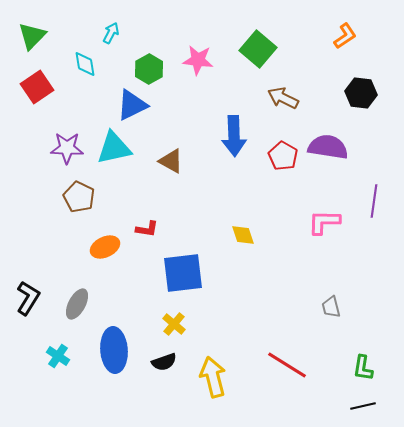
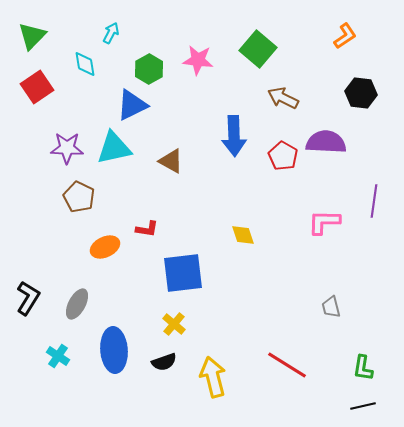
purple semicircle: moved 2 px left, 5 px up; rotated 6 degrees counterclockwise
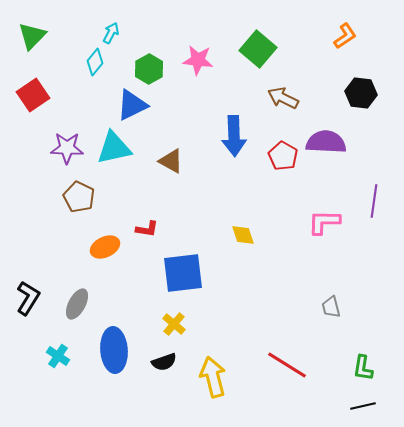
cyan diamond: moved 10 px right, 2 px up; rotated 48 degrees clockwise
red square: moved 4 px left, 8 px down
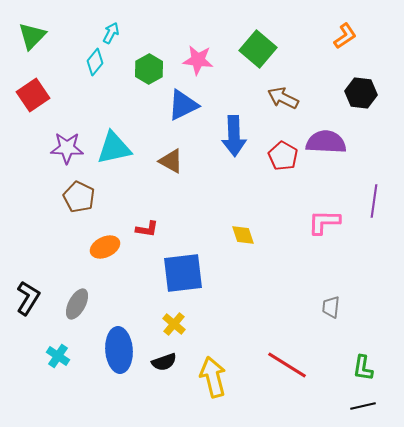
blue triangle: moved 51 px right
gray trapezoid: rotated 20 degrees clockwise
blue ellipse: moved 5 px right
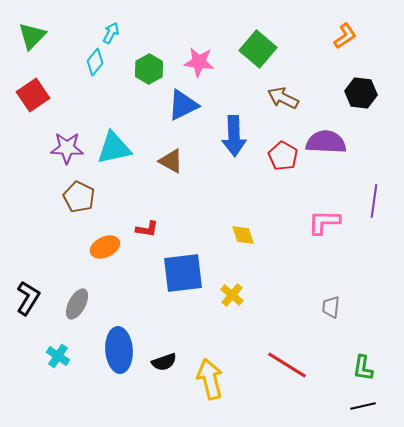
pink star: moved 1 px right, 2 px down
yellow cross: moved 58 px right, 29 px up
yellow arrow: moved 3 px left, 2 px down
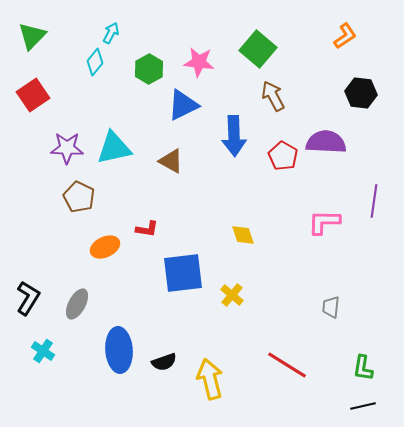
brown arrow: moved 10 px left, 2 px up; rotated 36 degrees clockwise
cyan cross: moved 15 px left, 5 px up
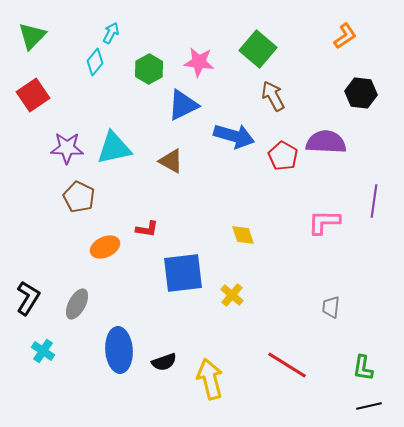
blue arrow: rotated 72 degrees counterclockwise
black line: moved 6 px right
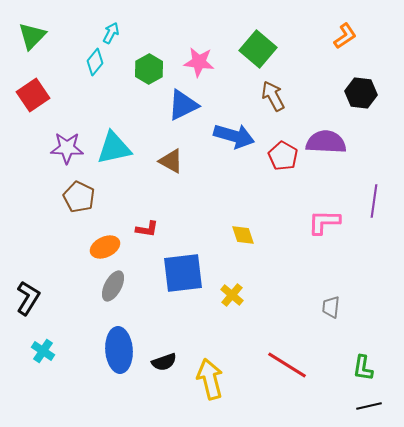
gray ellipse: moved 36 px right, 18 px up
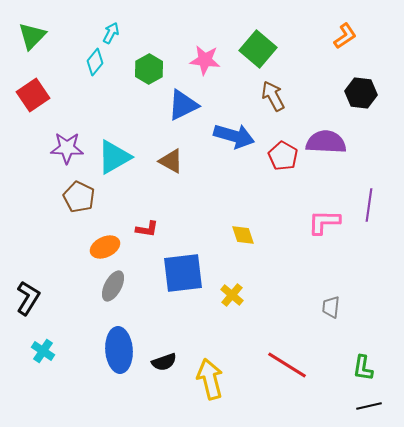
pink star: moved 6 px right, 2 px up
cyan triangle: moved 9 px down; rotated 18 degrees counterclockwise
purple line: moved 5 px left, 4 px down
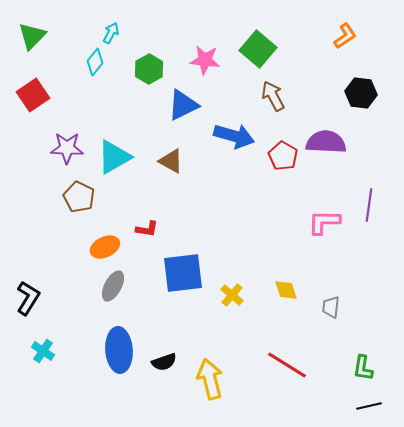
yellow diamond: moved 43 px right, 55 px down
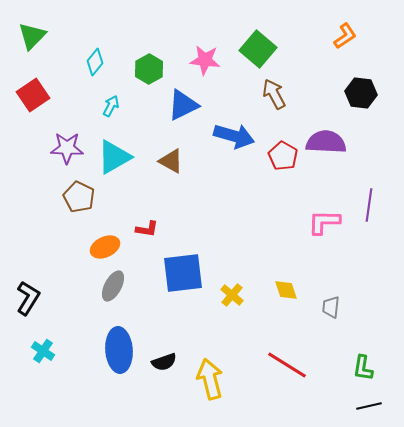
cyan arrow: moved 73 px down
brown arrow: moved 1 px right, 2 px up
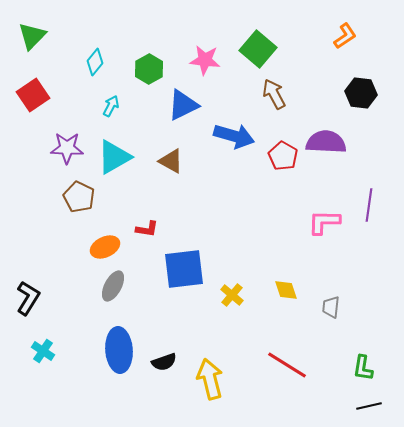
blue square: moved 1 px right, 4 px up
